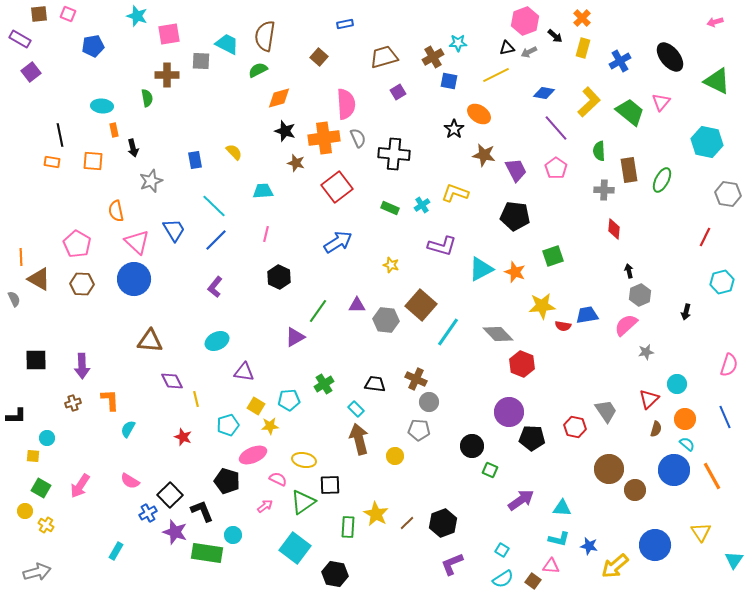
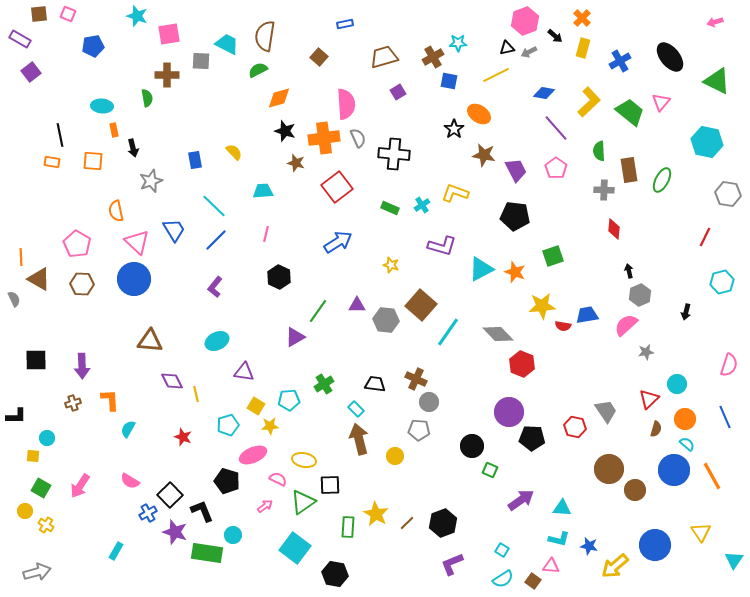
yellow line at (196, 399): moved 5 px up
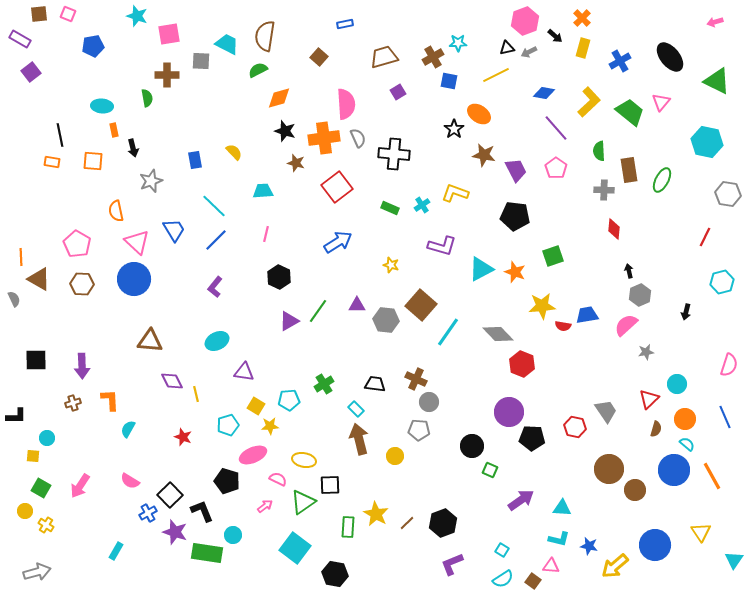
purple triangle at (295, 337): moved 6 px left, 16 px up
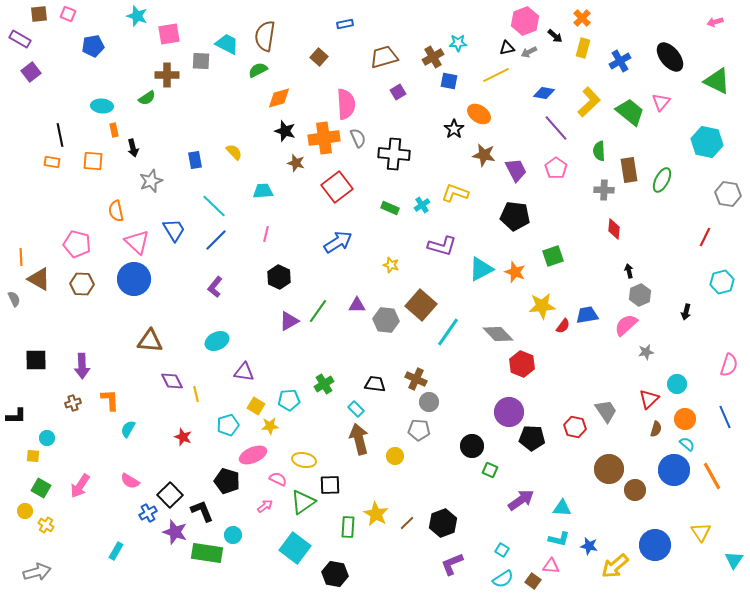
green semicircle at (147, 98): rotated 66 degrees clockwise
pink pentagon at (77, 244): rotated 16 degrees counterclockwise
red semicircle at (563, 326): rotated 63 degrees counterclockwise
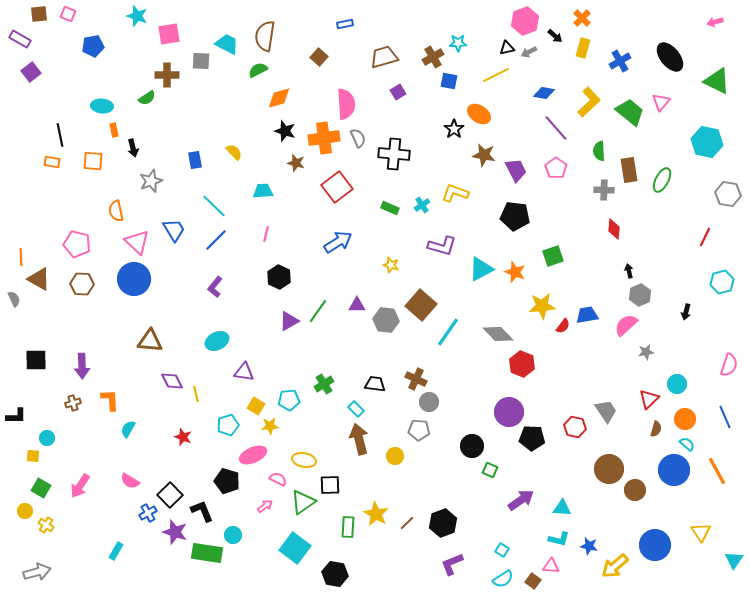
orange line at (712, 476): moved 5 px right, 5 px up
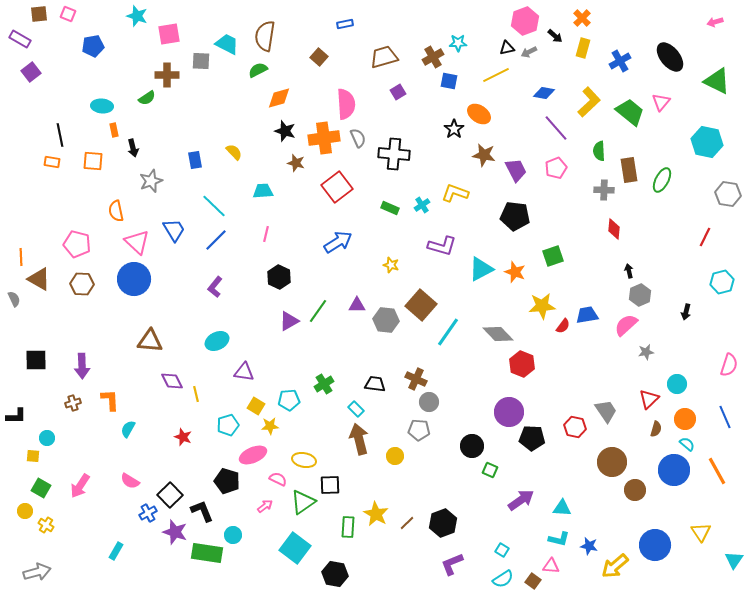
pink pentagon at (556, 168): rotated 15 degrees clockwise
brown circle at (609, 469): moved 3 px right, 7 px up
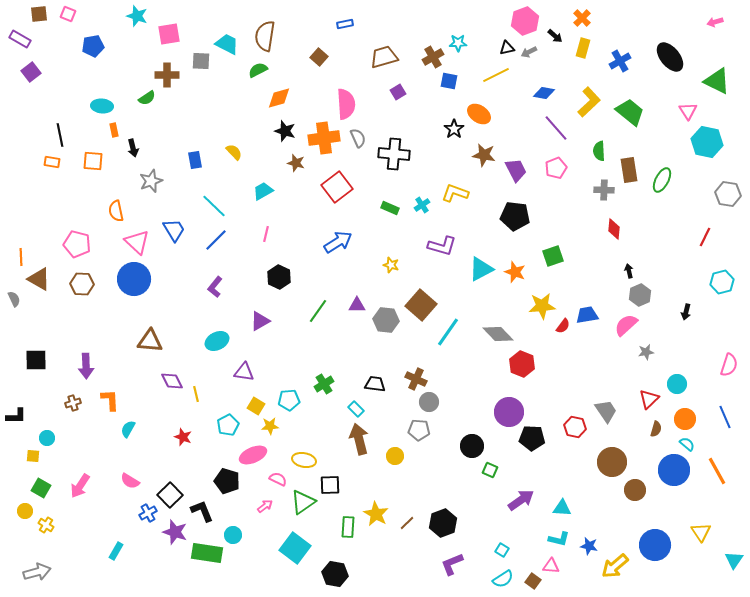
pink triangle at (661, 102): moved 27 px right, 9 px down; rotated 12 degrees counterclockwise
cyan trapezoid at (263, 191): rotated 25 degrees counterclockwise
purple triangle at (289, 321): moved 29 px left
purple arrow at (82, 366): moved 4 px right
cyan pentagon at (228, 425): rotated 10 degrees counterclockwise
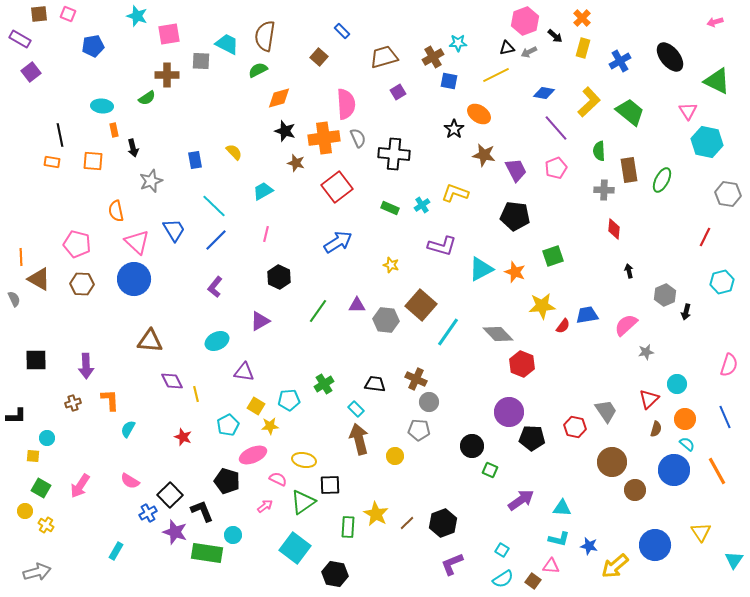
blue rectangle at (345, 24): moved 3 px left, 7 px down; rotated 56 degrees clockwise
gray hexagon at (640, 295): moved 25 px right
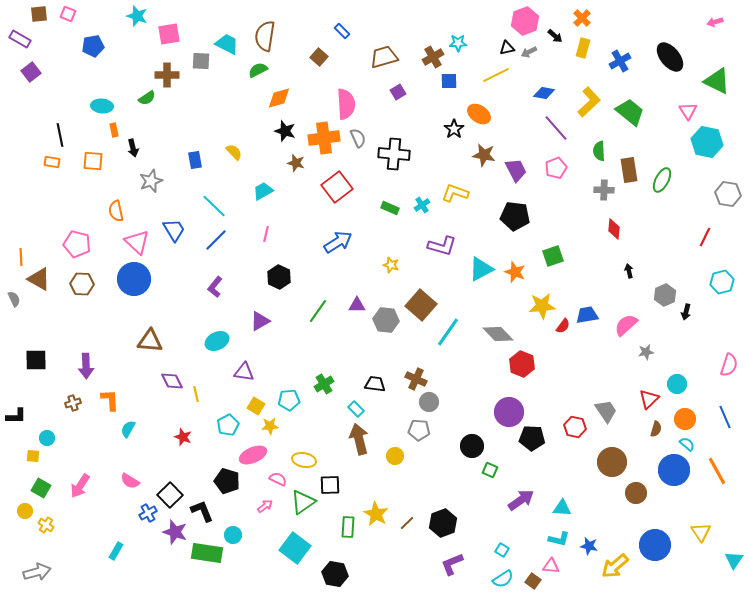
blue square at (449, 81): rotated 12 degrees counterclockwise
brown circle at (635, 490): moved 1 px right, 3 px down
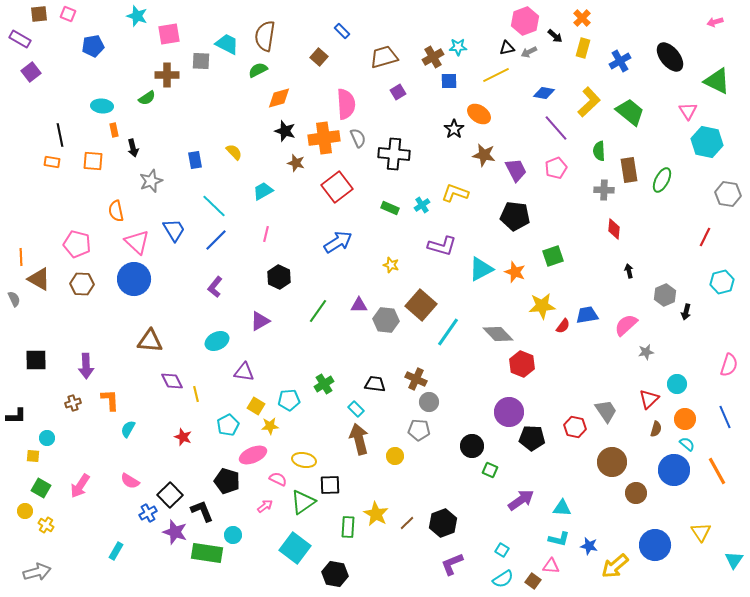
cyan star at (458, 43): moved 4 px down
purple triangle at (357, 305): moved 2 px right
